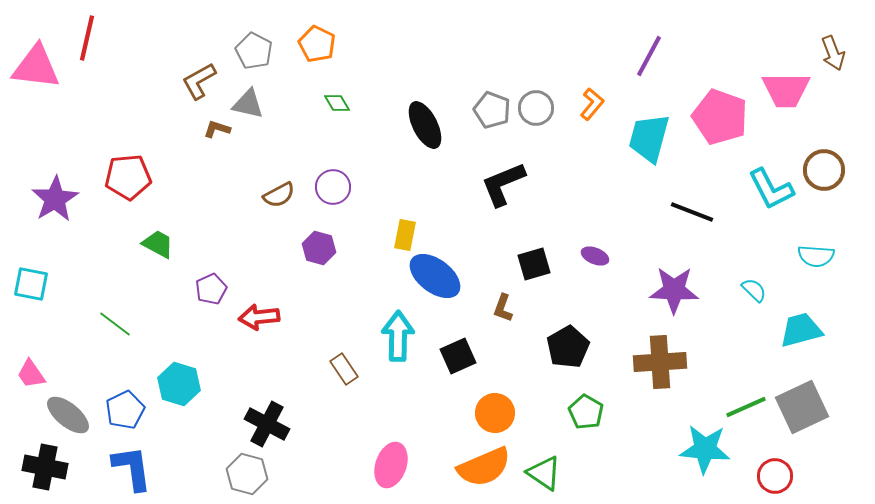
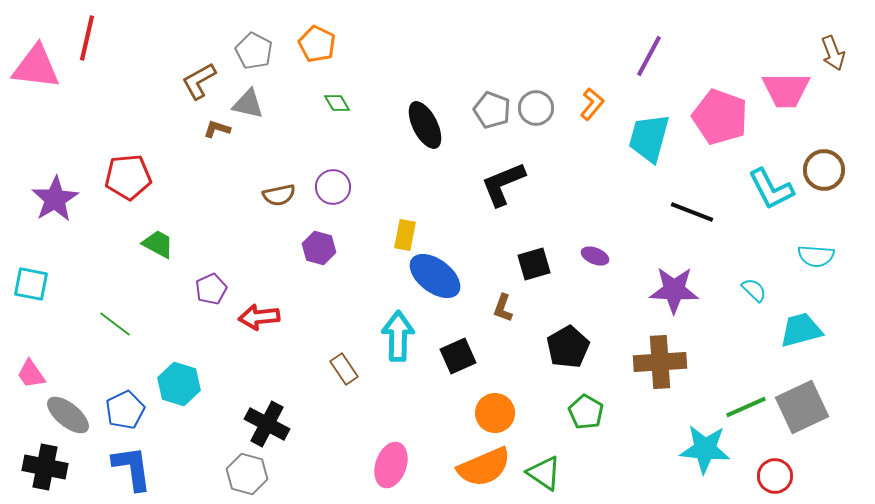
brown semicircle at (279, 195): rotated 16 degrees clockwise
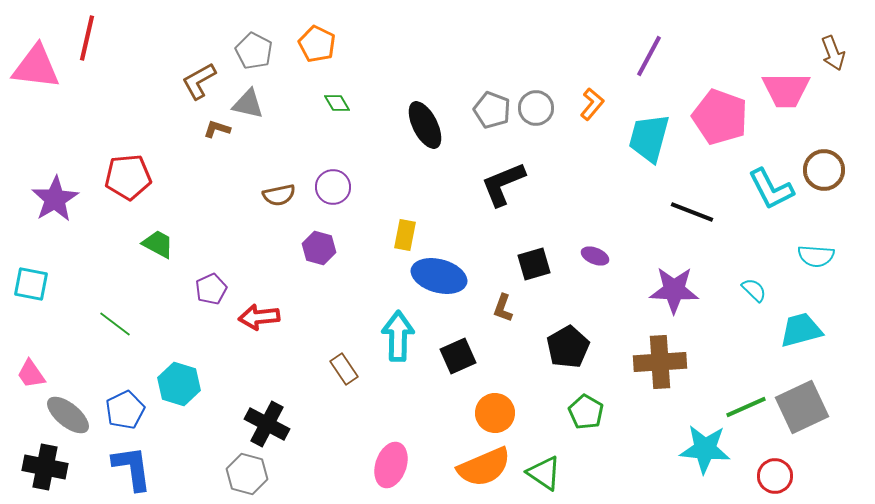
blue ellipse at (435, 276): moved 4 px right; rotated 22 degrees counterclockwise
